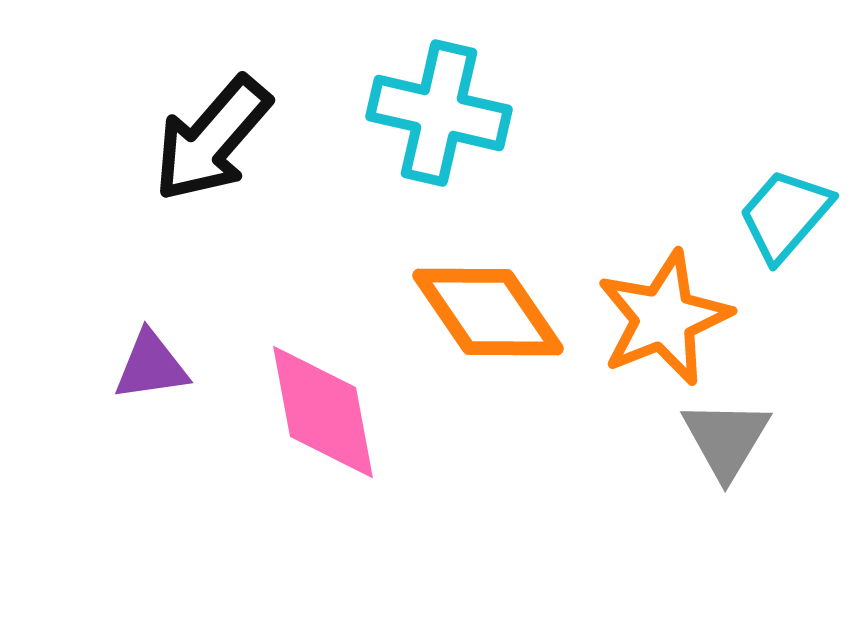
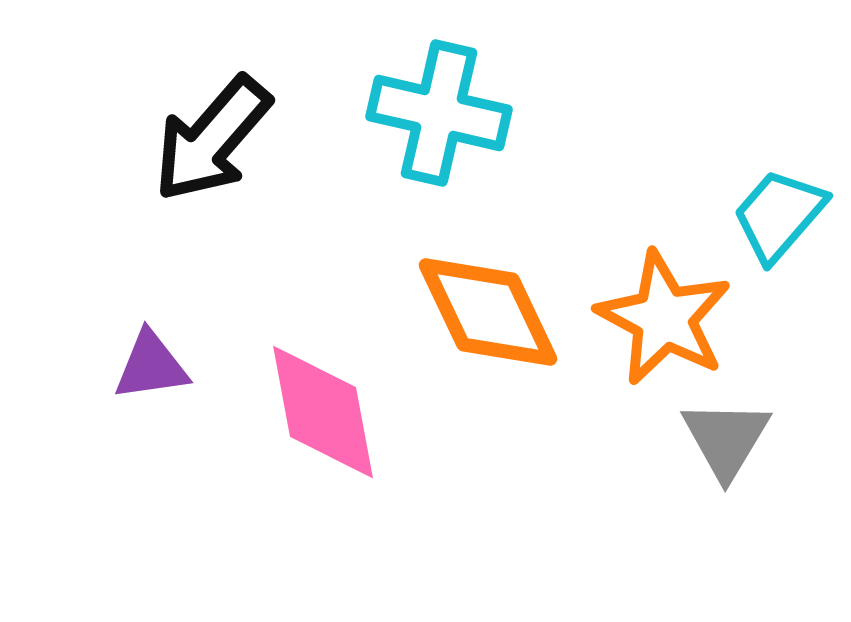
cyan trapezoid: moved 6 px left
orange diamond: rotated 9 degrees clockwise
orange star: rotated 22 degrees counterclockwise
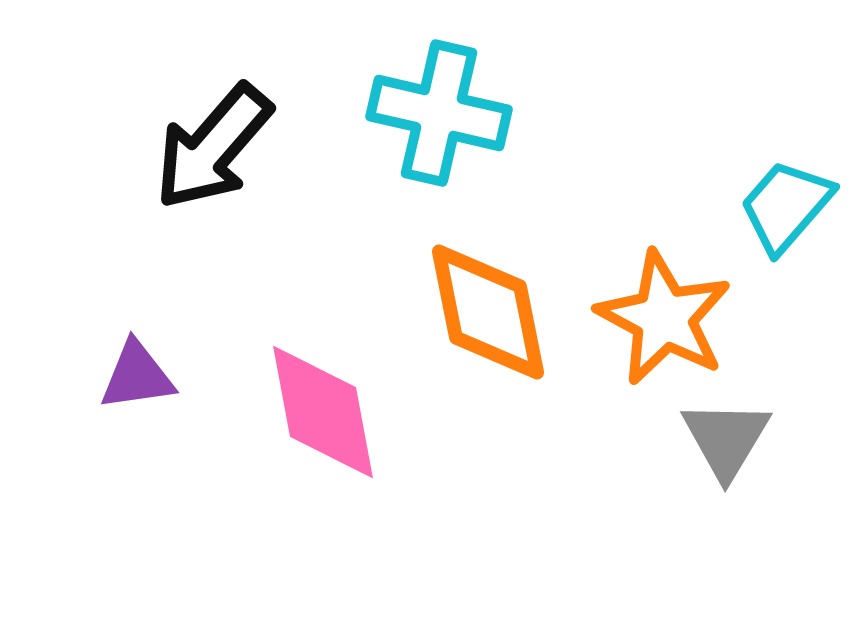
black arrow: moved 1 px right, 8 px down
cyan trapezoid: moved 7 px right, 9 px up
orange diamond: rotated 14 degrees clockwise
purple triangle: moved 14 px left, 10 px down
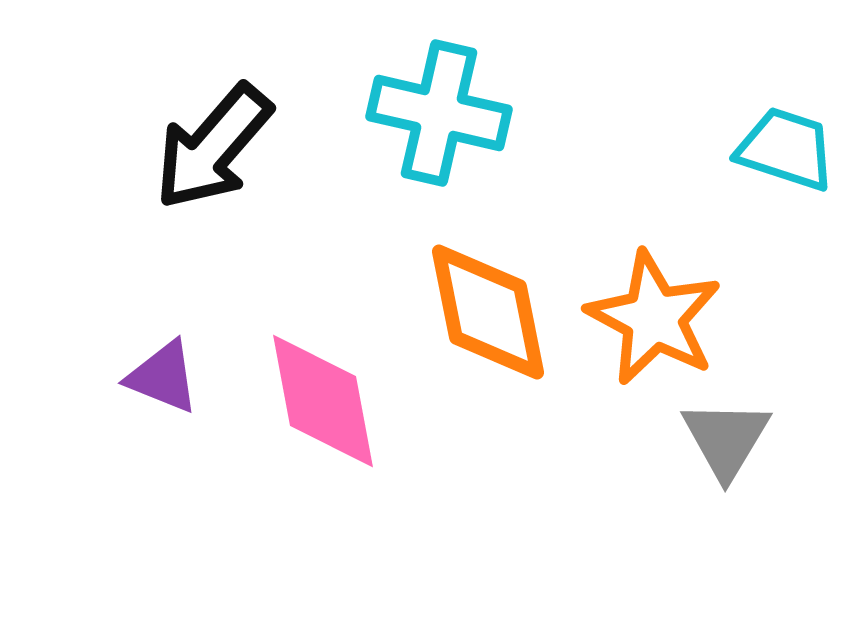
cyan trapezoid: moved 57 px up; rotated 67 degrees clockwise
orange star: moved 10 px left
purple triangle: moved 26 px right, 1 px down; rotated 30 degrees clockwise
pink diamond: moved 11 px up
